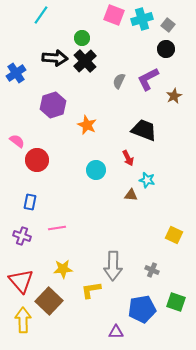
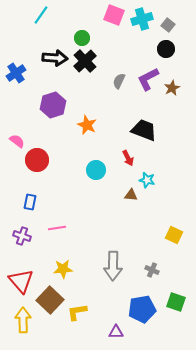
brown star: moved 2 px left, 8 px up
yellow L-shape: moved 14 px left, 22 px down
brown square: moved 1 px right, 1 px up
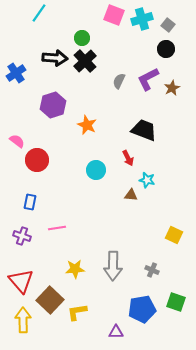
cyan line: moved 2 px left, 2 px up
yellow star: moved 12 px right
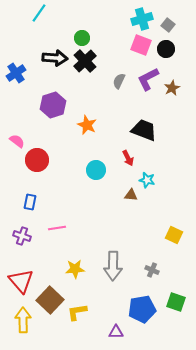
pink square: moved 27 px right, 30 px down
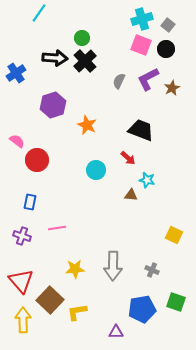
black trapezoid: moved 3 px left
red arrow: rotated 21 degrees counterclockwise
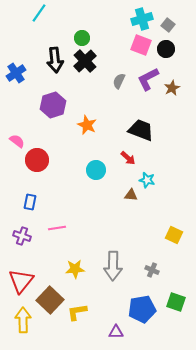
black arrow: moved 2 px down; rotated 80 degrees clockwise
red triangle: rotated 20 degrees clockwise
